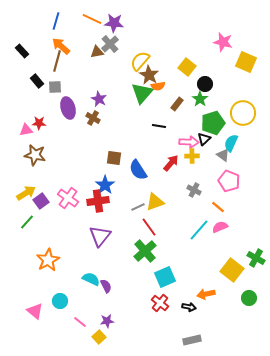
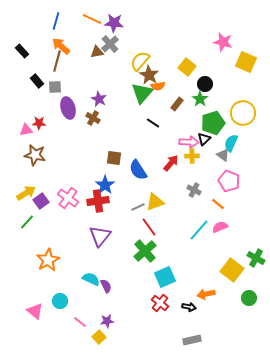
black line at (159, 126): moved 6 px left, 3 px up; rotated 24 degrees clockwise
orange line at (218, 207): moved 3 px up
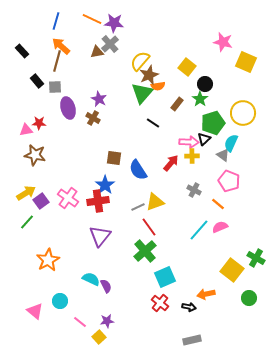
brown star at (149, 75): rotated 18 degrees clockwise
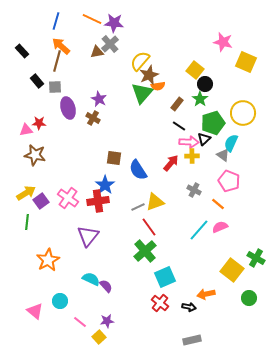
yellow square at (187, 67): moved 8 px right, 3 px down
black line at (153, 123): moved 26 px right, 3 px down
green line at (27, 222): rotated 35 degrees counterclockwise
purple triangle at (100, 236): moved 12 px left
purple semicircle at (106, 286): rotated 16 degrees counterclockwise
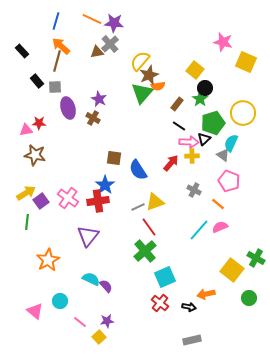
black circle at (205, 84): moved 4 px down
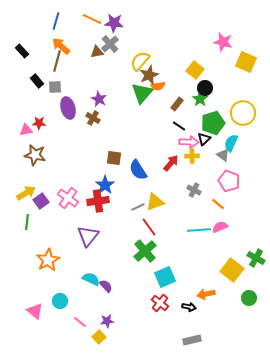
cyan line at (199, 230): rotated 45 degrees clockwise
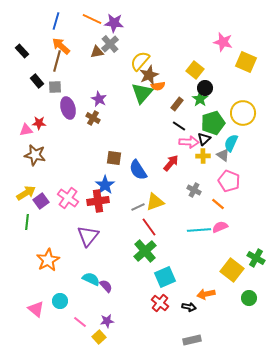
yellow cross at (192, 156): moved 11 px right
pink triangle at (35, 311): moved 1 px right, 2 px up
